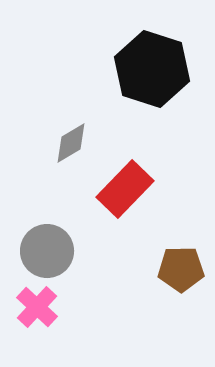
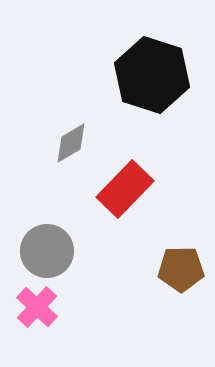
black hexagon: moved 6 px down
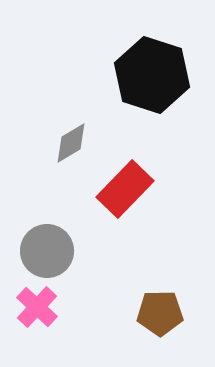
brown pentagon: moved 21 px left, 44 px down
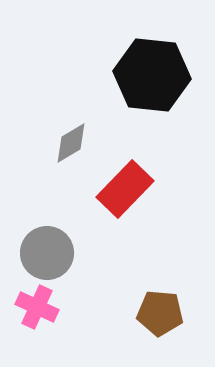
black hexagon: rotated 12 degrees counterclockwise
gray circle: moved 2 px down
pink cross: rotated 18 degrees counterclockwise
brown pentagon: rotated 6 degrees clockwise
